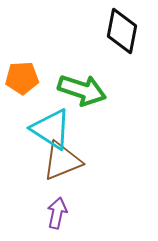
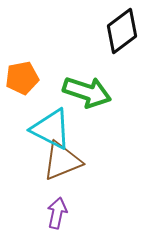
black diamond: rotated 42 degrees clockwise
orange pentagon: rotated 8 degrees counterclockwise
green arrow: moved 5 px right, 2 px down
cyan triangle: rotated 6 degrees counterclockwise
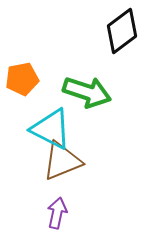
orange pentagon: moved 1 px down
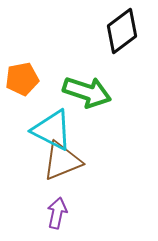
cyan triangle: moved 1 px right, 1 px down
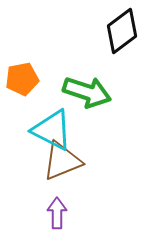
purple arrow: rotated 12 degrees counterclockwise
